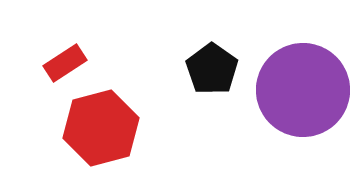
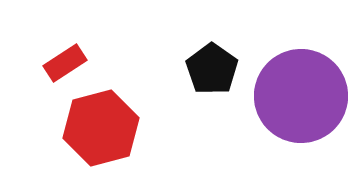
purple circle: moved 2 px left, 6 px down
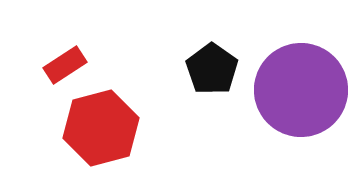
red rectangle: moved 2 px down
purple circle: moved 6 px up
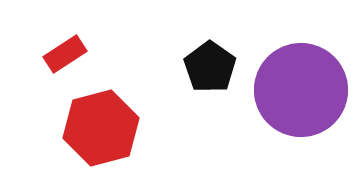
red rectangle: moved 11 px up
black pentagon: moved 2 px left, 2 px up
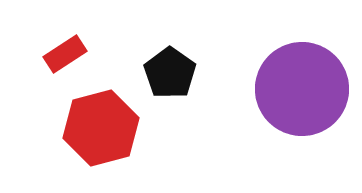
black pentagon: moved 40 px left, 6 px down
purple circle: moved 1 px right, 1 px up
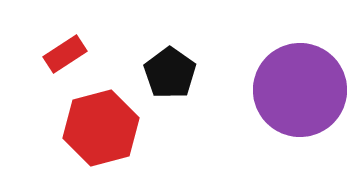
purple circle: moved 2 px left, 1 px down
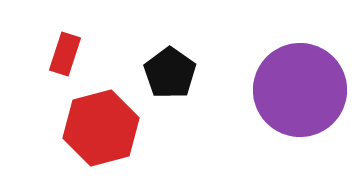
red rectangle: rotated 39 degrees counterclockwise
